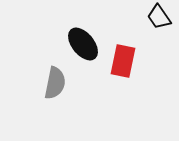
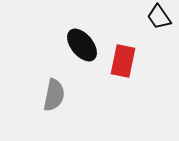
black ellipse: moved 1 px left, 1 px down
gray semicircle: moved 1 px left, 12 px down
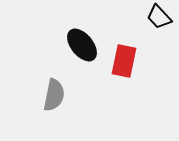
black trapezoid: rotated 8 degrees counterclockwise
red rectangle: moved 1 px right
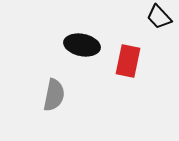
black ellipse: rotated 40 degrees counterclockwise
red rectangle: moved 4 px right
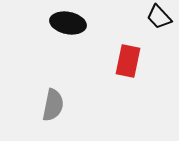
black ellipse: moved 14 px left, 22 px up
gray semicircle: moved 1 px left, 10 px down
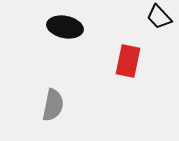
black ellipse: moved 3 px left, 4 px down
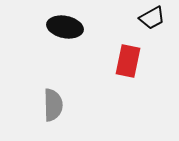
black trapezoid: moved 7 px left, 1 px down; rotated 76 degrees counterclockwise
gray semicircle: rotated 12 degrees counterclockwise
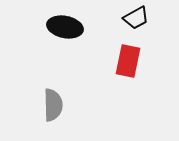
black trapezoid: moved 16 px left
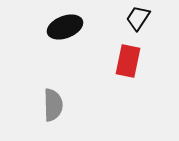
black trapezoid: moved 2 px right; rotated 152 degrees clockwise
black ellipse: rotated 32 degrees counterclockwise
